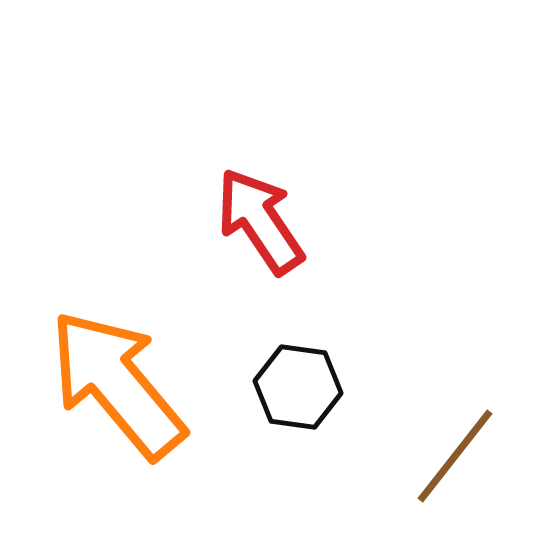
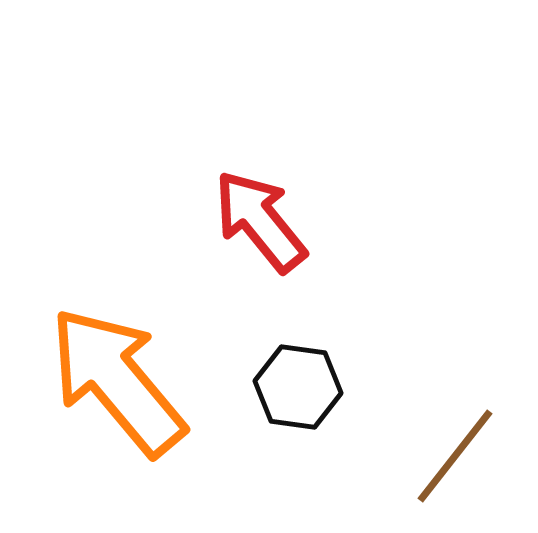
red arrow: rotated 5 degrees counterclockwise
orange arrow: moved 3 px up
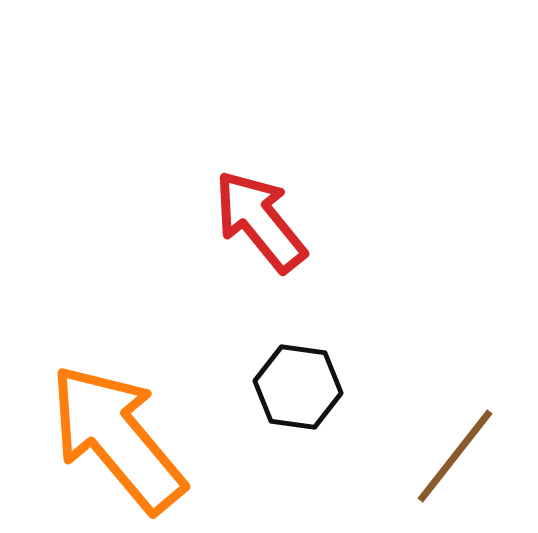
orange arrow: moved 57 px down
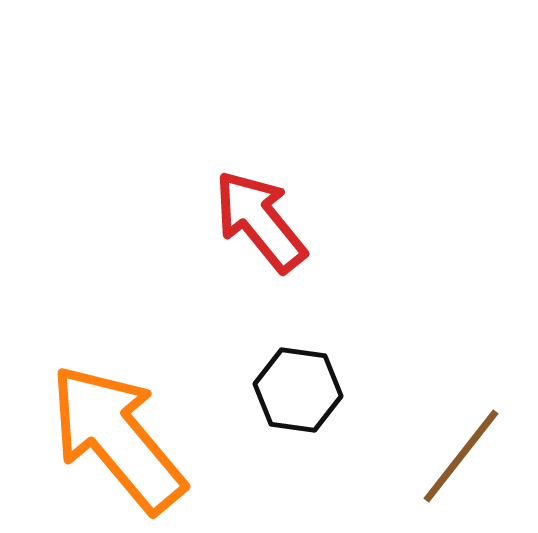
black hexagon: moved 3 px down
brown line: moved 6 px right
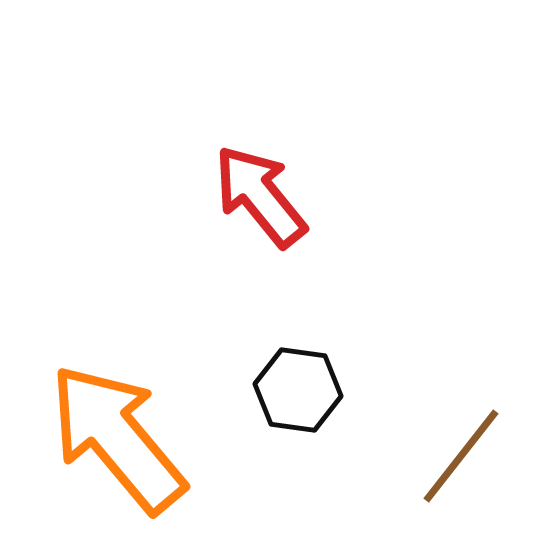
red arrow: moved 25 px up
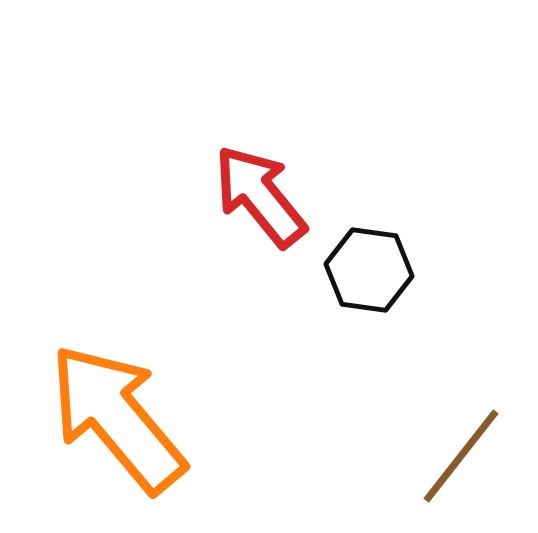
black hexagon: moved 71 px right, 120 px up
orange arrow: moved 20 px up
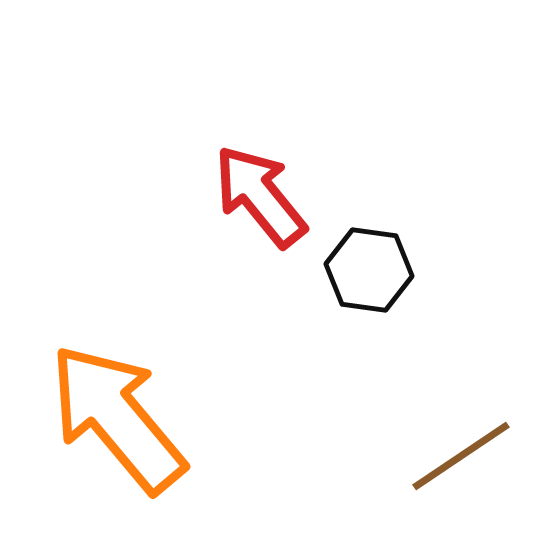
brown line: rotated 18 degrees clockwise
